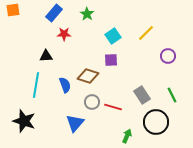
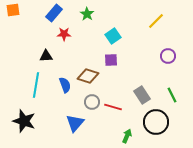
yellow line: moved 10 px right, 12 px up
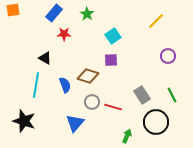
black triangle: moved 1 px left, 2 px down; rotated 32 degrees clockwise
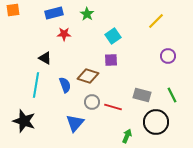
blue rectangle: rotated 36 degrees clockwise
gray rectangle: rotated 42 degrees counterclockwise
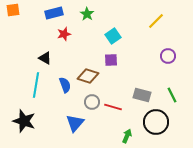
red star: rotated 16 degrees counterclockwise
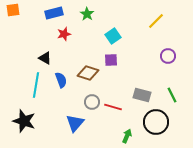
brown diamond: moved 3 px up
blue semicircle: moved 4 px left, 5 px up
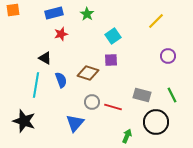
red star: moved 3 px left
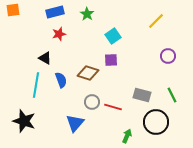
blue rectangle: moved 1 px right, 1 px up
red star: moved 2 px left
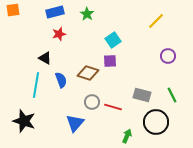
cyan square: moved 4 px down
purple square: moved 1 px left, 1 px down
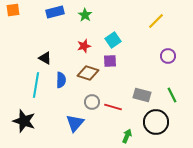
green star: moved 2 px left, 1 px down
red star: moved 25 px right, 12 px down
blue semicircle: rotated 21 degrees clockwise
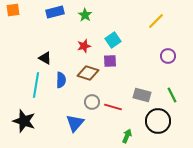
black circle: moved 2 px right, 1 px up
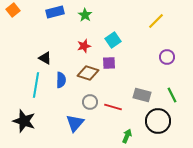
orange square: rotated 32 degrees counterclockwise
purple circle: moved 1 px left, 1 px down
purple square: moved 1 px left, 2 px down
gray circle: moved 2 px left
